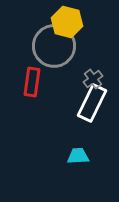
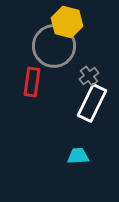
gray cross: moved 4 px left, 3 px up
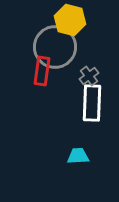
yellow hexagon: moved 3 px right, 2 px up
gray circle: moved 1 px right, 1 px down
red rectangle: moved 10 px right, 11 px up
white rectangle: rotated 24 degrees counterclockwise
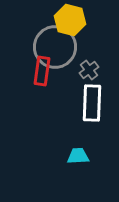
gray cross: moved 6 px up
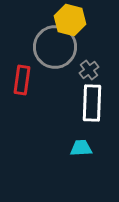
red rectangle: moved 20 px left, 9 px down
cyan trapezoid: moved 3 px right, 8 px up
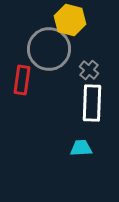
gray circle: moved 6 px left, 2 px down
gray cross: rotated 12 degrees counterclockwise
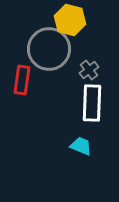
gray cross: rotated 12 degrees clockwise
cyan trapezoid: moved 2 px up; rotated 25 degrees clockwise
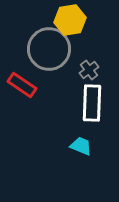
yellow hexagon: rotated 24 degrees counterclockwise
red rectangle: moved 5 px down; rotated 64 degrees counterclockwise
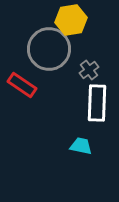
yellow hexagon: moved 1 px right
white rectangle: moved 5 px right
cyan trapezoid: rotated 10 degrees counterclockwise
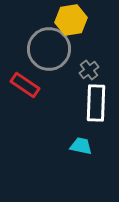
red rectangle: moved 3 px right
white rectangle: moved 1 px left
